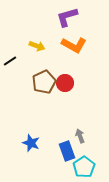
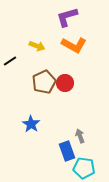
blue star: moved 19 px up; rotated 12 degrees clockwise
cyan pentagon: moved 1 px down; rotated 30 degrees counterclockwise
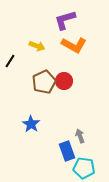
purple L-shape: moved 2 px left, 3 px down
black line: rotated 24 degrees counterclockwise
red circle: moved 1 px left, 2 px up
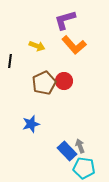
orange L-shape: rotated 20 degrees clockwise
black line: rotated 24 degrees counterclockwise
brown pentagon: moved 1 px down
blue star: rotated 24 degrees clockwise
gray arrow: moved 10 px down
blue rectangle: rotated 24 degrees counterclockwise
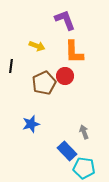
purple L-shape: rotated 85 degrees clockwise
orange L-shape: moved 7 px down; rotated 40 degrees clockwise
black line: moved 1 px right, 5 px down
red circle: moved 1 px right, 5 px up
gray arrow: moved 4 px right, 14 px up
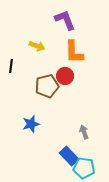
brown pentagon: moved 3 px right, 3 px down; rotated 10 degrees clockwise
blue rectangle: moved 2 px right, 5 px down
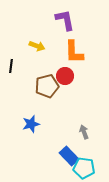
purple L-shape: rotated 10 degrees clockwise
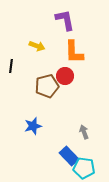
blue star: moved 2 px right, 2 px down
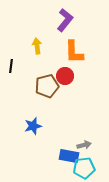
purple L-shape: rotated 50 degrees clockwise
yellow arrow: rotated 119 degrees counterclockwise
gray arrow: moved 13 px down; rotated 96 degrees clockwise
blue rectangle: rotated 36 degrees counterclockwise
cyan pentagon: rotated 15 degrees counterclockwise
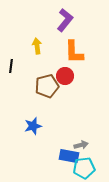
gray arrow: moved 3 px left
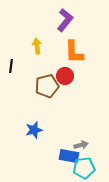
blue star: moved 1 px right, 4 px down
